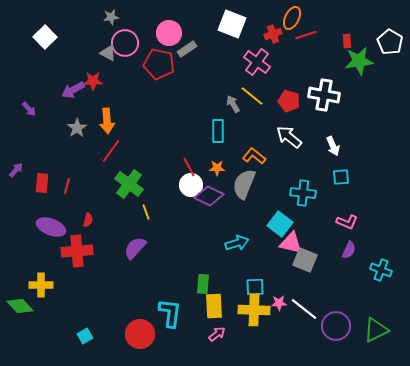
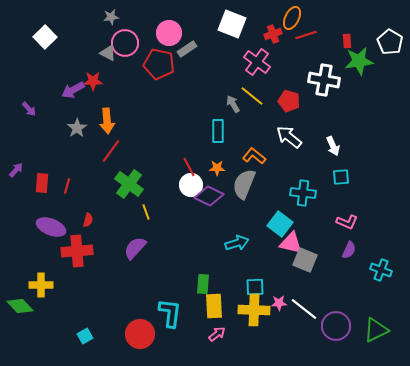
white cross at (324, 95): moved 15 px up
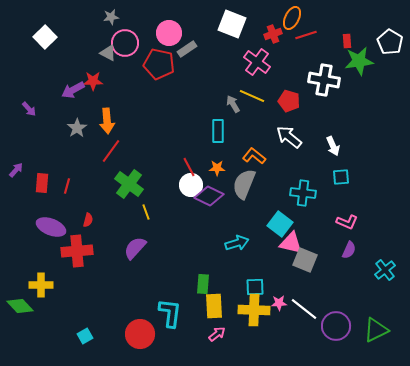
yellow line at (252, 96): rotated 15 degrees counterclockwise
cyan cross at (381, 270): moved 4 px right; rotated 30 degrees clockwise
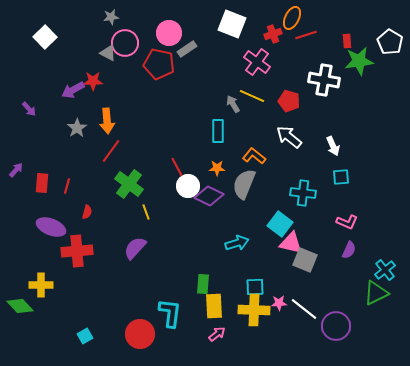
red line at (189, 167): moved 12 px left
white circle at (191, 185): moved 3 px left, 1 px down
red semicircle at (88, 220): moved 1 px left, 8 px up
green triangle at (376, 330): moved 37 px up
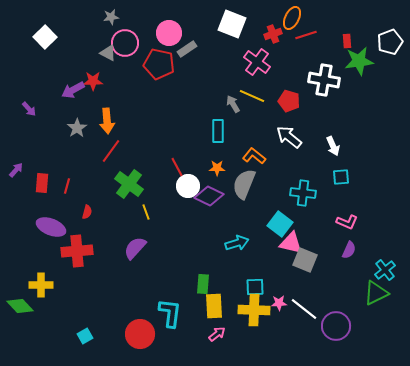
white pentagon at (390, 42): rotated 20 degrees clockwise
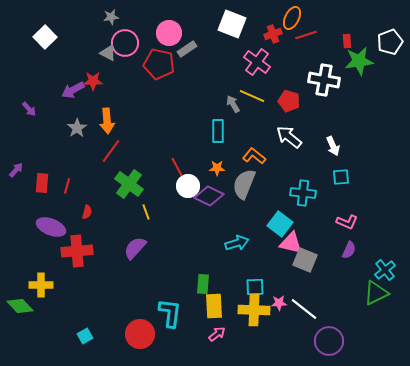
purple circle at (336, 326): moved 7 px left, 15 px down
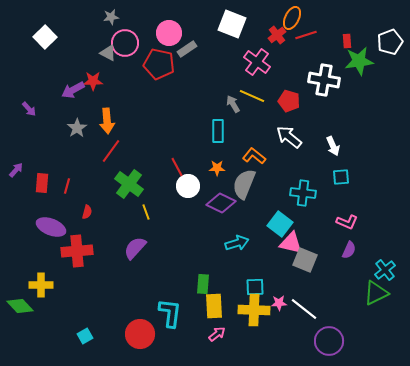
red cross at (273, 34): moved 4 px right, 1 px down; rotated 18 degrees counterclockwise
purple diamond at (209, 196): moved 12 px right, 7 px down
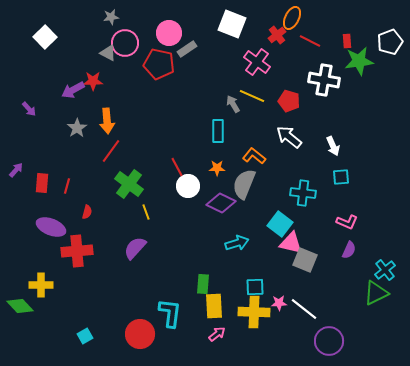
red line at (306, 35): moved 4 px right, 6 px down; rotated 45 degrees clockwise
yellow cross at (254, 310): moved 2 px down
